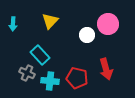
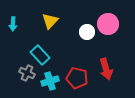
white circle: moved 3 px up
cyan cross: rotated 24 degrees counterclockwise
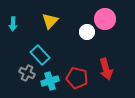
pink circle: moved 3 px left, 5 px up
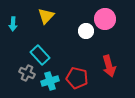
yellow triangle: moved 4 px left, 5 px up
white circle: moved 1 px left, 1 px up
red arrow: moved 3 px right, 3 px up
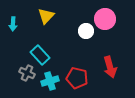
red arrow: moved 1 px right, 1 px down
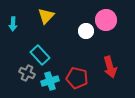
pink circle: moved 1 px right, 1 px down
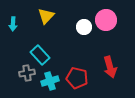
white circle: moved 2 px left, 4 px up
gray cross: rotated 35 degrees counterclockwise
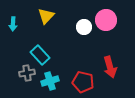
red pentagon: moved 6 px right, 4 px down
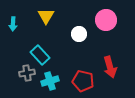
yellow triangle: rotated 12 degrees counterclockwise
white circle: moved 5 px left, 7 px down
red pentagon: moved 1 px up
